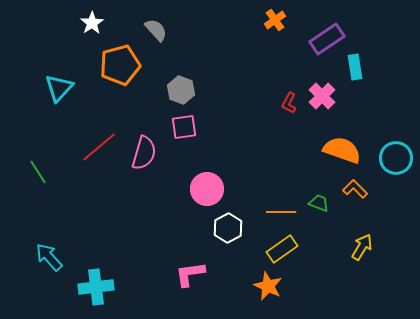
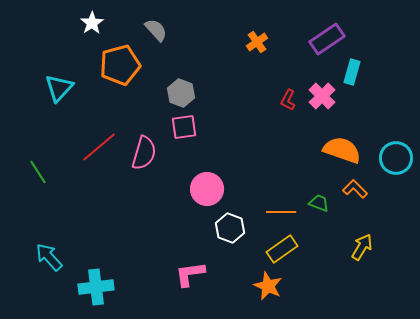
orange cross: moved 18 px left, 22 px down
cyan rectangle: moved 3 px left, 5 px down; rotated 25 degrees clockwise
gray hexagon: moved 3 px down
red L-shape: moved 1 px left, 3 px up
white hexagon: moved 2 px right; rotated 12 degrees counterclockwise
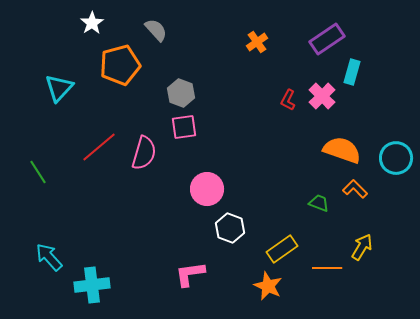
orange line: moved 46 px right, 56 px down
cyan cross: moved 4 px left, 2 px up
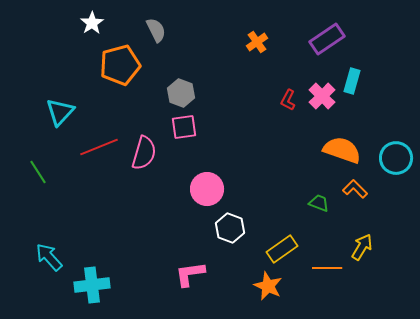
gray semicircle: rotated 15 degrees clockwise
cyan rectangle: moved 9 px down
cyan triangle: moved 1 px right, 24 px down
red line: rotated 18 degrees clockwise
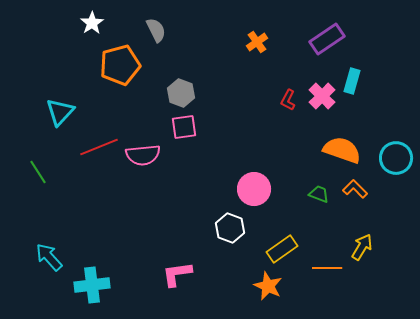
pink semicircle: moved 1 px left, 2 px down; rotated 68 degrees clockwise
pink circle: moved 47 px right
green trapezoid: moved 9 px up
pink L-shape: moved 13 px left
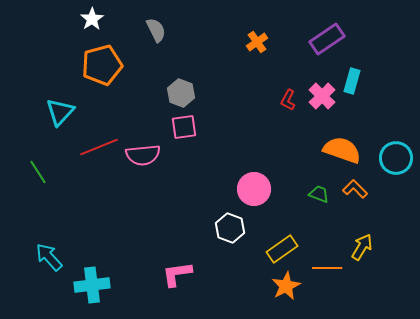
white star: moved 4 px up
orange pentagon: moved 18 px left
orange star: moved 18 px right; rotated 20 degrees clockwise
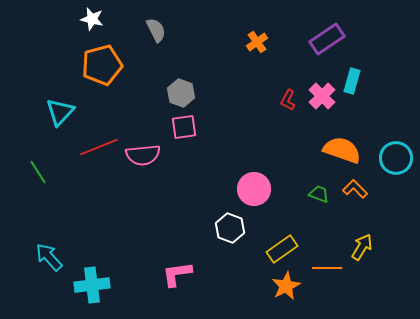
white star: rotated 25 degrees counterclockwise
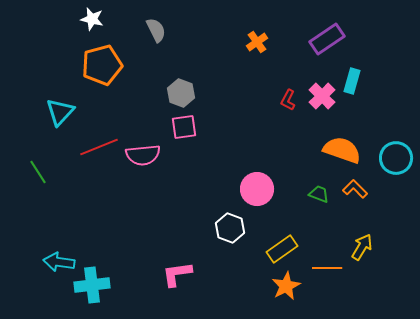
pink circle: moved 3 px right
cyan arrow: moved 10 px right, 5 px down; rotated 40 degrees counterclockwise
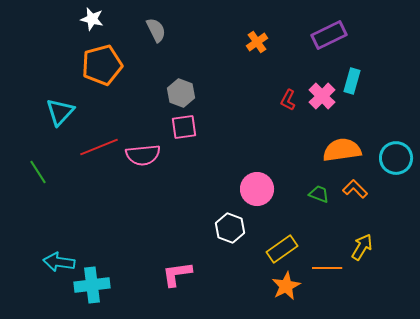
purple rectangle: moved 2 px right, 4 px up; rotated 8 degrees clockwise
orange semicircle: rotated 27 degrees counterclockwise
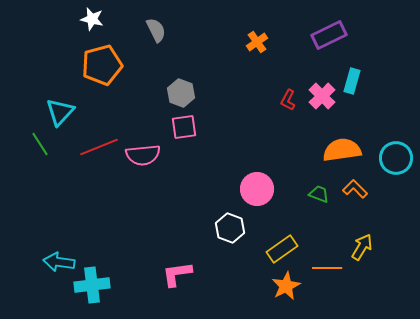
green line: moved 2 px right, 28 px up
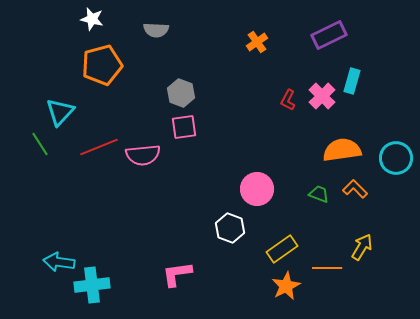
gray semicircle: rotated 120 degrees clockwise
